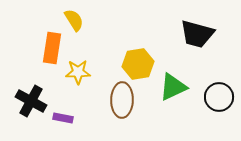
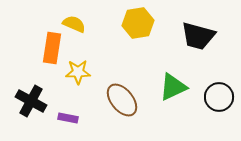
yellow semicircle: moved 4 px down; rotated 35 degrees counterclockwise
black trapezoid: moved 1 px right, 2 px down
yellow hexagon: moved 41 px up
brown ellipse: rotated 40 degrees counterclockwise
purple rectangle: moved 5 px right
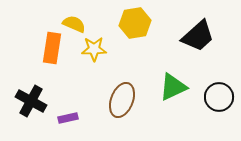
yellow hexagon: moved 3 px left
black trapezoid: rotated 57 degrees counterclockwise
yellow star: moved 16 px right, 23 px up
brown ellipse: rotated 60 degrees clockwise
purple rectangle: rotated 24 degrees counterclockwise
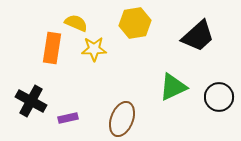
yellow semicircle: moved 2 px right, 1 px up
brown ellipse: moved 19 px down
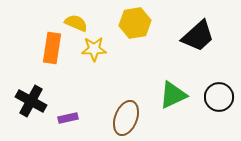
green triangle: moved 8 px down
brown ellipse: moved 4 px right, 1 px up
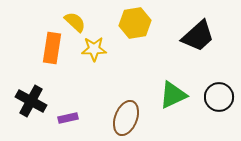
yellow semicircle: moved 1 px left, 1 px up; rotated 20 degrees clockwise
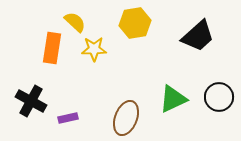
green triangle: moved 4 px down
